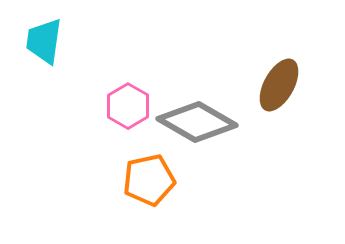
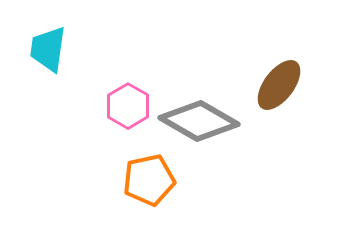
cyan trapezoid: moved 4 px right, 8 px down
brown ellipse: rotated 8 degrees clockwise
gray diamond: moved 2 px right, 1 px up
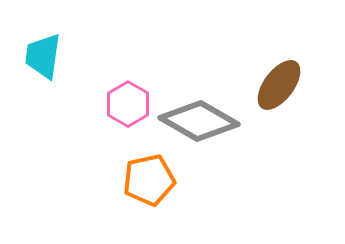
cyan trapezoid: moved 5 px left, 7 px down
pink hexagon: moved 2 px up
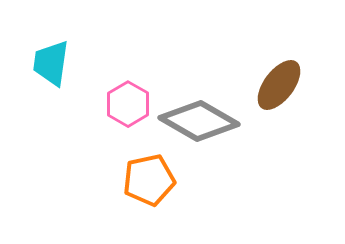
cyan trapezoid: moved 8 px right, 7 px down
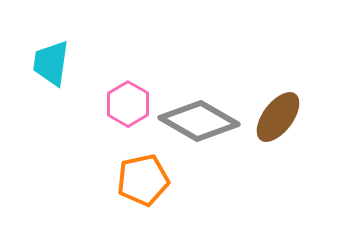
brown ellipse: moved 1 px left, 32 px down
orange pentagon: moved 6 px left
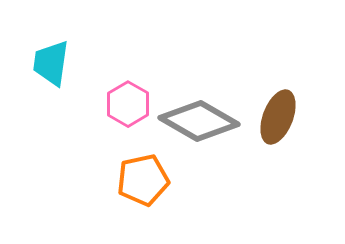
brown ellipse: rotated 16 degrees counterclockwise
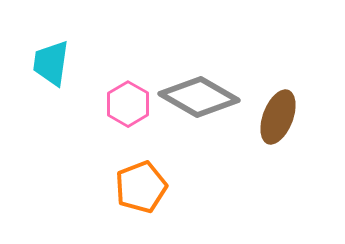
gray diamond: moved 24 px up
orange pentagon: moved 2 px left, 7 px down; rotated 9 degrees counterclockwise
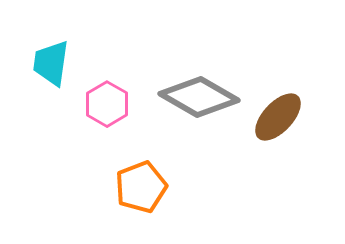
pink hexagon: moved 21 px left
brown ellipse: rotated 22 degrees clockwise
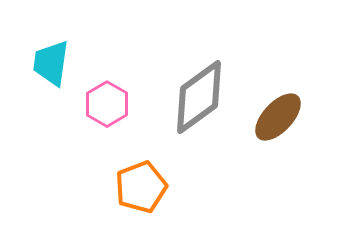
gray diamond: rotated 66 degrees counterclockwise
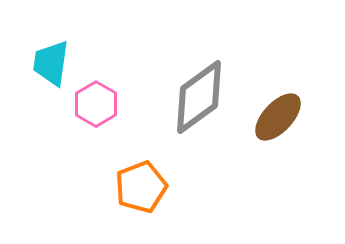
pink hexagon: moved 11 px left
